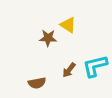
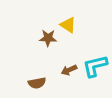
brown arrow: rotated 28 degrees clockwise
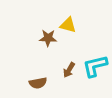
yellow triangle: rotated 18 degrees counterclockwise
brown arrow: rotated 35 degrees counterclockwise
brown semicircle: moved 1 px right
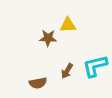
yellow triangle: rotated 18 degrees counterclockwise
brown arrow: moved 2 px left, 1 px down
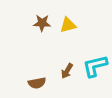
yellow triangle: rotated 12 degrees counterclockwise
brown star: moved 6 px left, 15 px up
brown semicircle: moved 1 px left
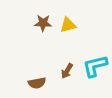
brown star: moved 1 px right
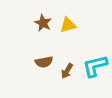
brown star: rotated 24 degrees clockwise
brown semicircle: moved 7 px right, 21 px up
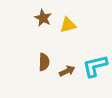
brown star: moved 5 px up
brown semicircle: rotated 78 degrees counterclockwise
brown arrow: rotated 147 degrees counterclockwise
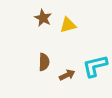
brown arrow: moved 4 px down
